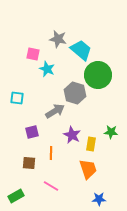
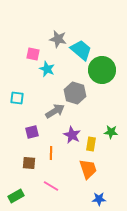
green circle: moved 4 px right, 5 px up
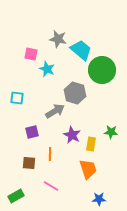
pink square: moved 2 px left
orange line: moved 1 px left, 1 px down
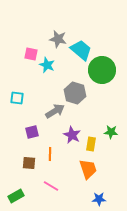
cyan star: moved 4 px up
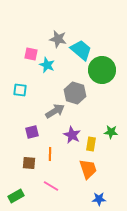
cyan square: moved 3 px right, 8 px up
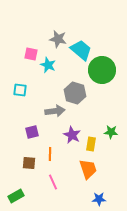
cyan star: moved 1 px right
gray arrow: rotated 24 degrees clockwise
pink line: moved 2 px right, 4 px up; rotated 35 degrees clockwise
